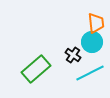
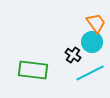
orange trapezoid: rotated 30 degrees counterclockwise
green rectangle: moved 3 px left, 1 px down; rotated 48 degrees clockwise
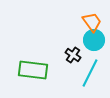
orange trapezoid: moved 4 px left, 1 px up
cyan circle: moved 2 px right, 2 px up
cyan line: rotated 36 degrees counterclockwise
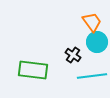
cyan circle: moved 3 px right, 2 px down
cyan line: moved 2 px right, 3 px down; rotated 56 degrees clockwise
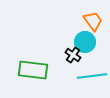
orange trapezoid: moved 1 px right, 1 px up
cyan circle: moved 12 px left
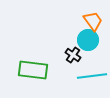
cyan circle: moved 3 px right, 2 px up
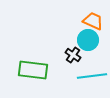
orange trapezoid: rotated 30 degrees counterclockwise
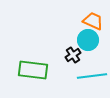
black cross: rotated 21 degrees clockwise
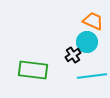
cyan circle: moved 1 px left, 2 px down
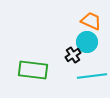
orange trapezoid: moved 2 px left
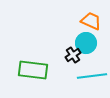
cyan circle: moved 1 px left, 1 px down
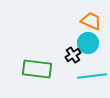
cyan circle: moved 2 px right
green rectangle: moved 4 px right, 1 px up
